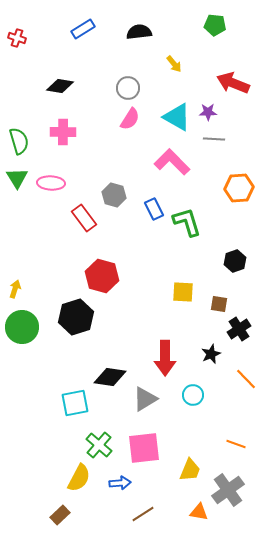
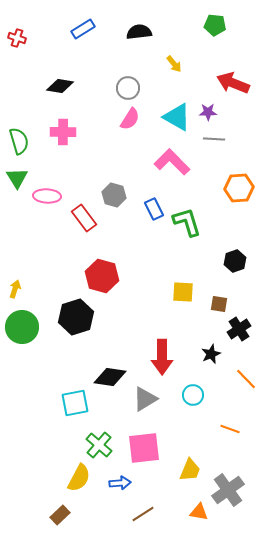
pink ellipse at (51, 183): moved 4 px left, 13 px down
red arrow at (165, 358): moved 3 px left, 1 px up
orange line at (236, 444): moved 6 px left, 15 px up
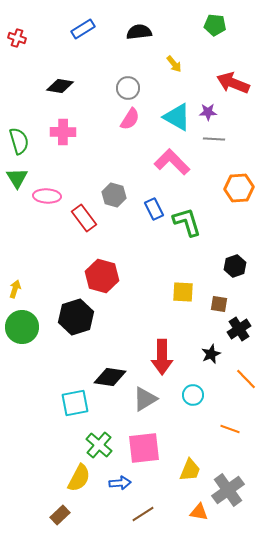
black hexagon at (235, 261): moved 5 px down
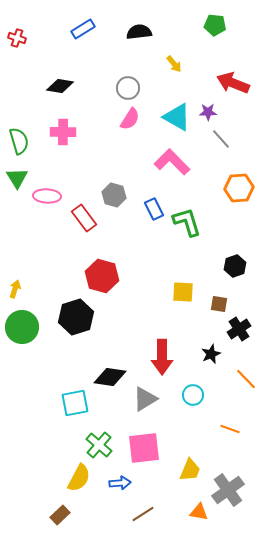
gray line at (214, 139): moved 7 px right; rotated 45 degrees clockwise
